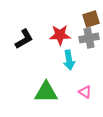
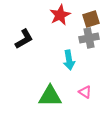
red star: moved 20 px up; rotated 25 degrees counterclockwise
green triangle: moved 4 px right, 4 px down
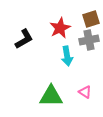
red star: moved 13 px down
gray cross: moved 2 px down
cyan arrow: moved 2 px left, 4 px up
green triangle: moved 1 px right
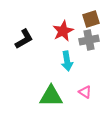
red star: moved 3 px right, 3 px down
cyan arrow: moved 5 px down
